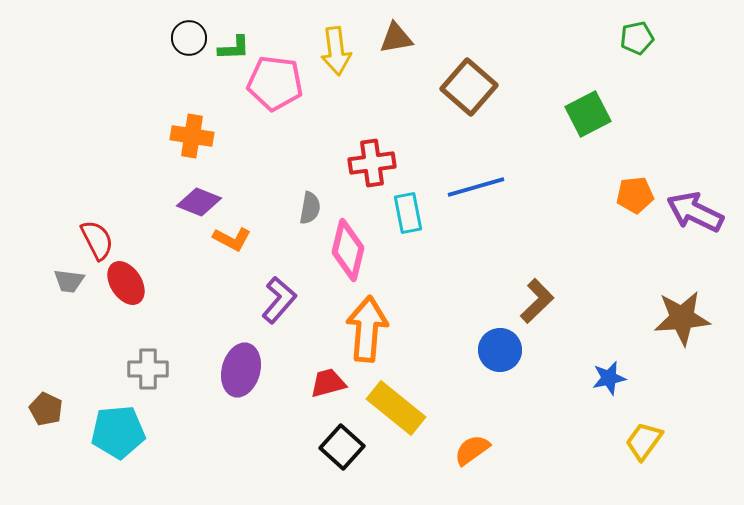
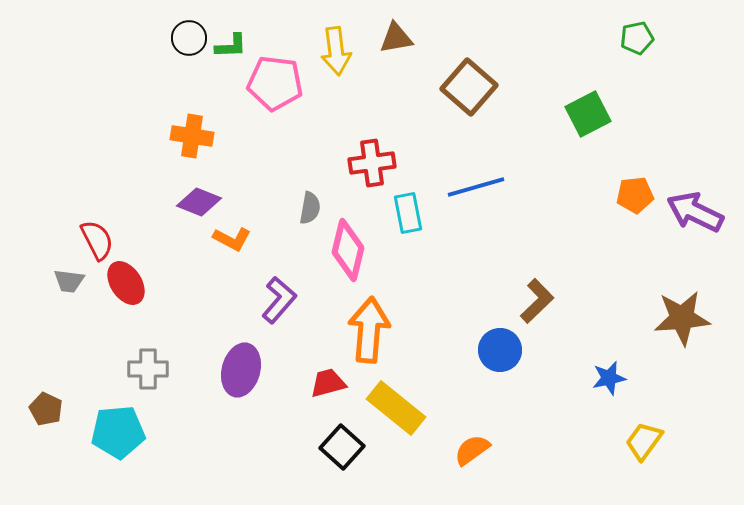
green L-shape: moved 3 px left, 2 px up
orange arrow: moved 2 px right, 1 px down
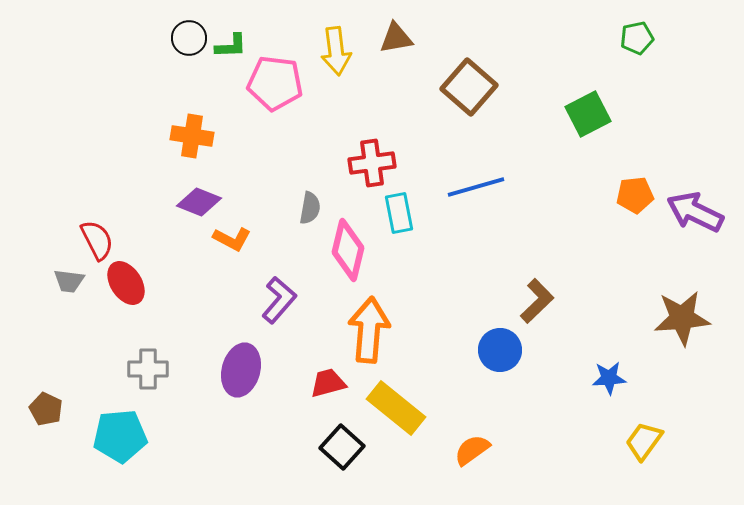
cyan rectangle: moved 9 px left
blue star: rotated 8 degrees clockwise
cyan pentagon: moved 2 px right, 4 px down
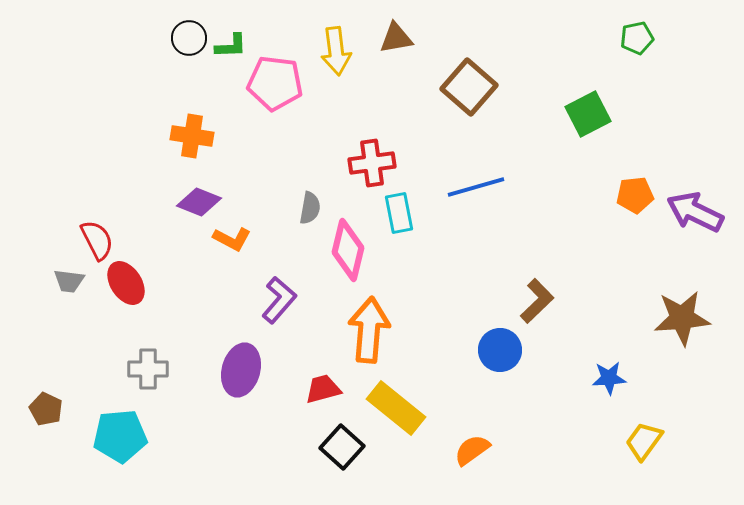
red trapezoid: moved 5 px left, 6 px down
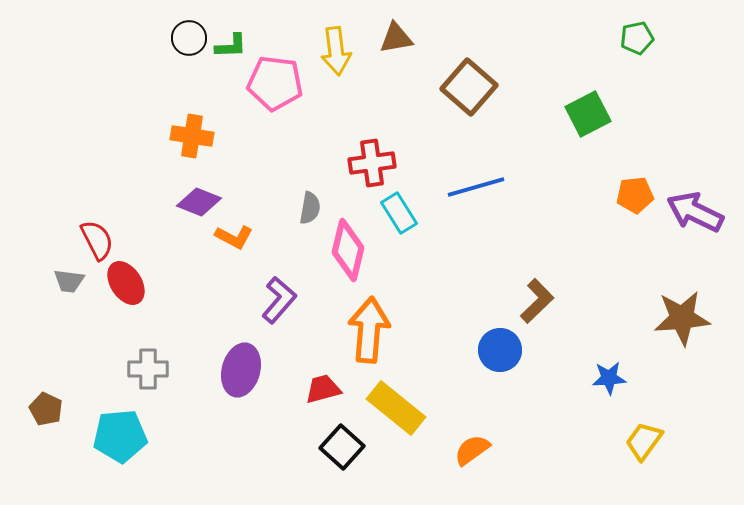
cyan rectangle: rotated 21 degrees counterclockwise
orange L-shape: moved 2 px right, 2 px up
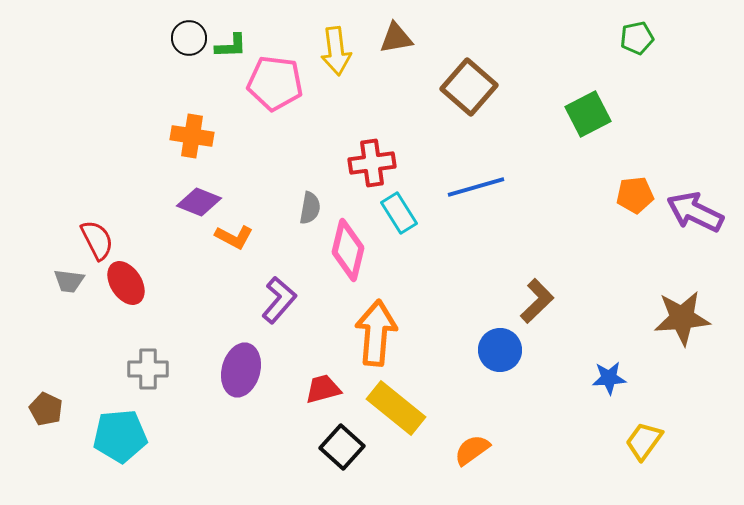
orange arrow: moved 7 px right, 3 px down
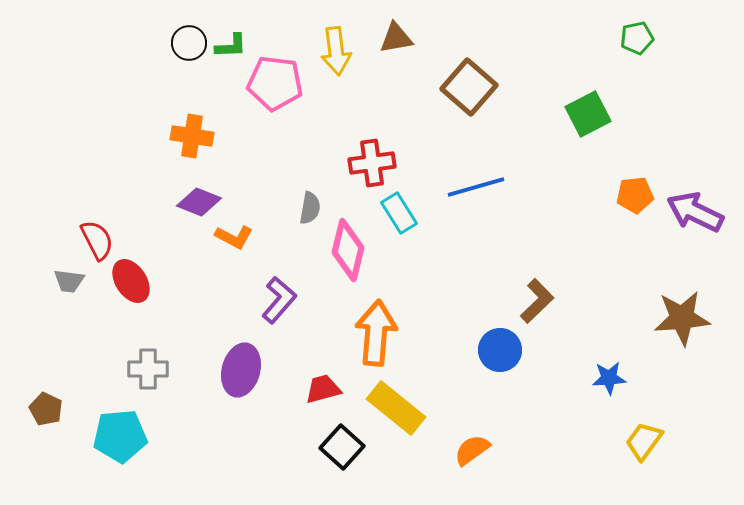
black circle: moved 5 px down
red ellipse: moved 5 px right, 2 px up
